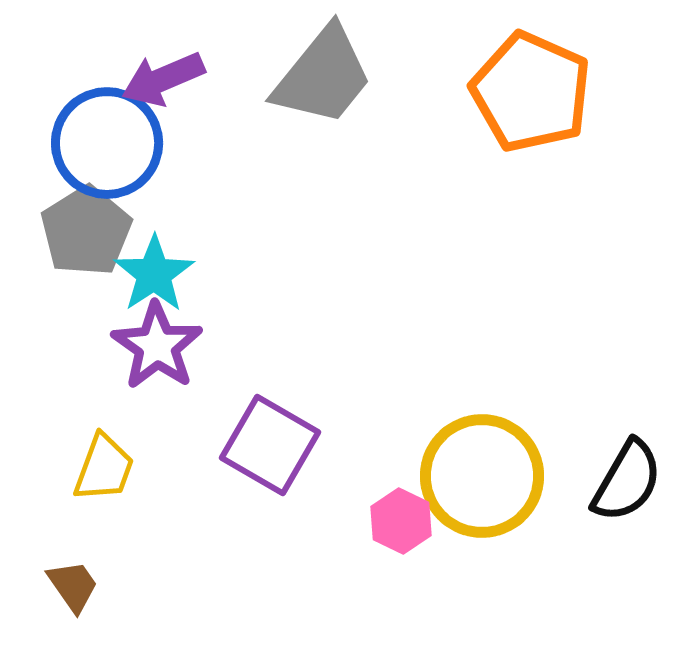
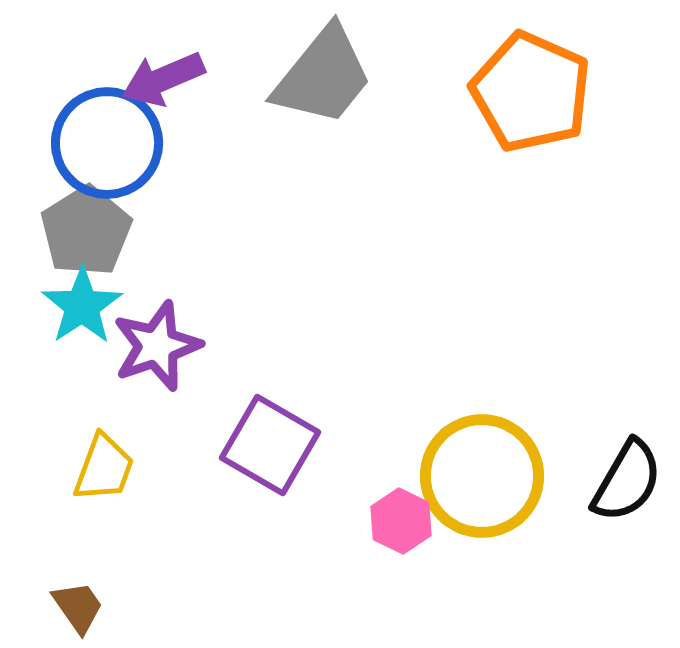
cyan star: moved 72 px left, 32 px down
purple star: rotated 18 degrees clockwise
brown trapezoid: moved 5 px right, 21 px down
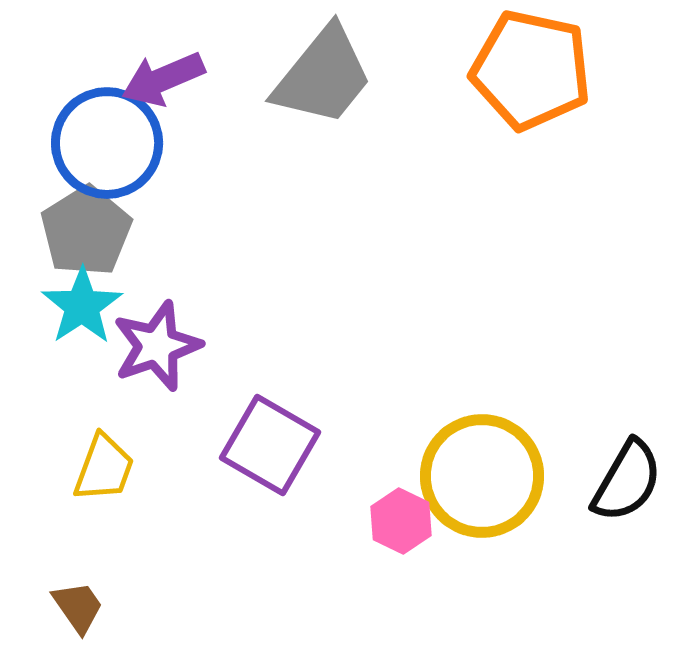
orange pentagon: moved 22 px up; rotated 12 degrees counterclockwise
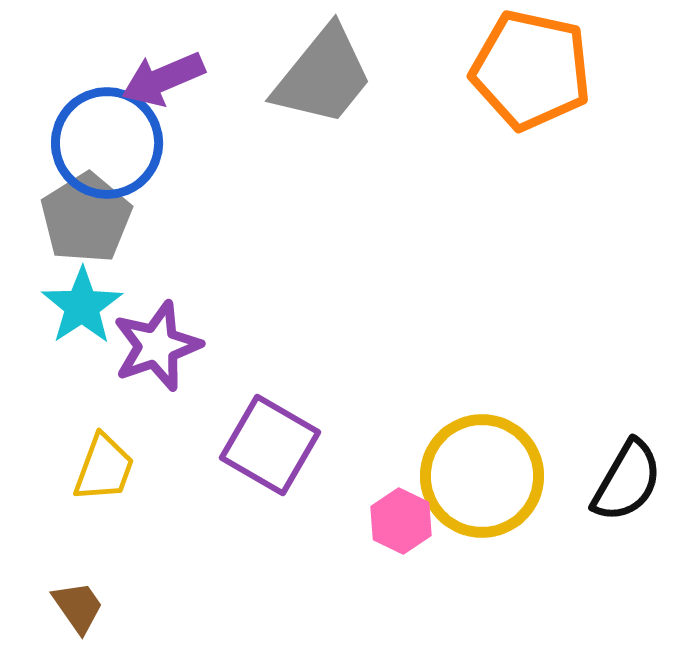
gray pentagon: moved 13 px up
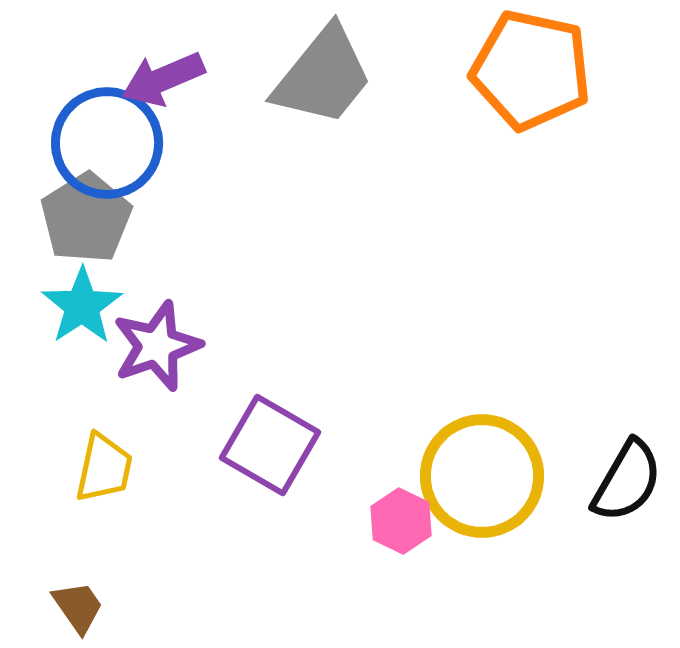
yellow trapezoid: rotated 8 degrees counterclockwise
